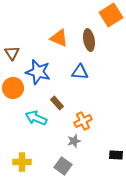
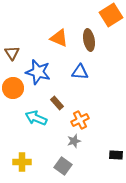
orange cross: moved 3 px left, 1 px up
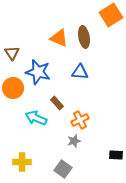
brown ellipse: moved 5 px left, 3 px up
gray square: moved 3 px down
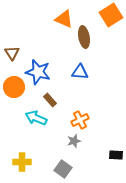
orange triangle: moved 5 px right, 19 px up
orange circle: moved 1 px right, 1 px up
brown rectangle: moved 7 px left, 3 px up
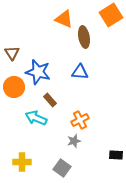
gray square: moved 1 px left, 1 px up
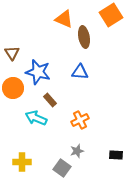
orange circle: moved 1 px left, 1 px down
gray star: moved 3 px right, 10 px down
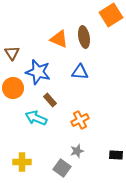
orange triangle: moved 5 px left, 20 px down
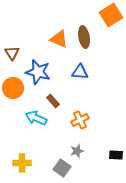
brown rectangle: moved 3 px right, 1 px down
yellow cross: moved 1 px down
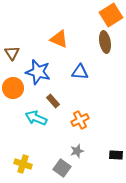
brown ellipse: moved 21 px right, 5 px down
yellow cross: moved 1 px right, 1 px down; rotated 18 degrees clockwise
